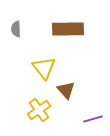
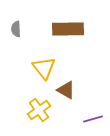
brown triangle: rotated 18 degrees counterclockwise
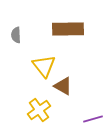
gray semicircle: moved 6 px down
yellow triangle: moved 2 px up
brown triangle: moved 3 px left, 4 px up
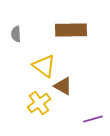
brown rectangle: moved 3 px right, 1 px down
gray semicircle: moved 1 px up
yellow triangle: rotated 15 degrees counterclockwise
yellow cross: moved 7 px up
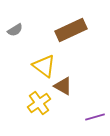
brown rectangle: rotated 24 degrees counterclockwise
gray semicircle: moved 1 px left, 4 px up; rotated 119 degrees counterclockwise
purple line: moved 2 px right, 2 px up
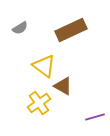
gray semicircle: moved 5 px right, 2 px up
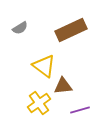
brown triangle: rotated 36 degrees counterclockwise
purple line: moved 15 px left, 7 px up
